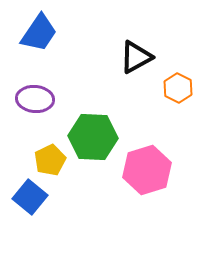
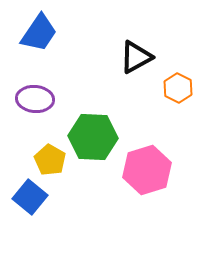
yellow pentagon: rotated 16 degrees counterclockwise
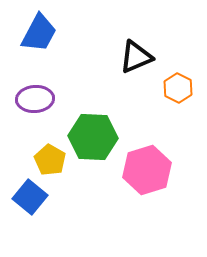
blue trapezoid: rotated 6 degrees counterclockwise
black triangle: rotated 6 degrees clockwise
purple ellipse: rotated 9 degrees counterclockwise
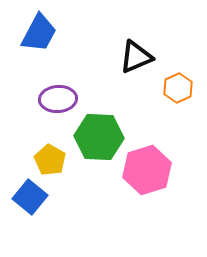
orange hexagon: rotated 8 degrees clockwise
purple ellipse: moved 23 px right
green hexagon: moved 6 px right
